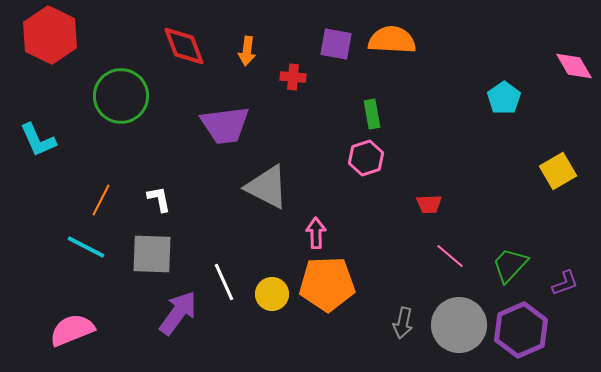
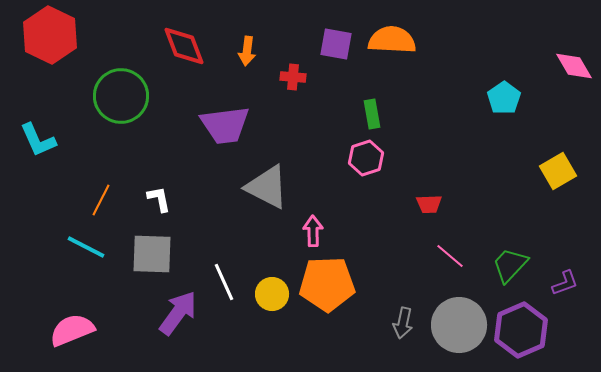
pink arrow: moved 3 px left, 2 px up
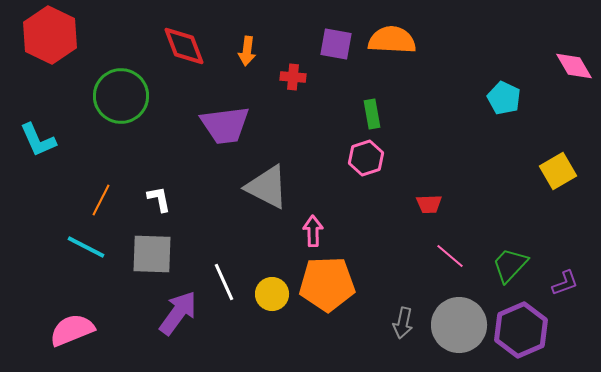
cyan pentagon: rotated 12 degrees counterclockwise
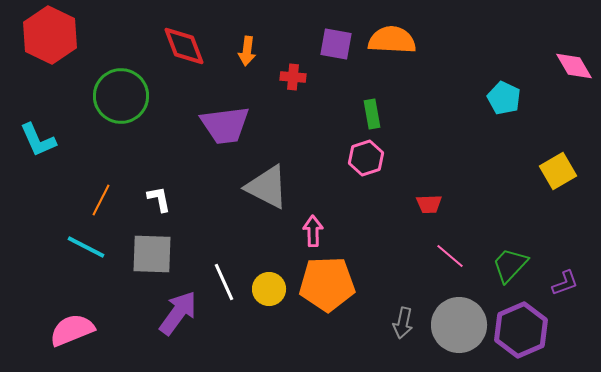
yellow circle: moved 3 px left, 5 px up
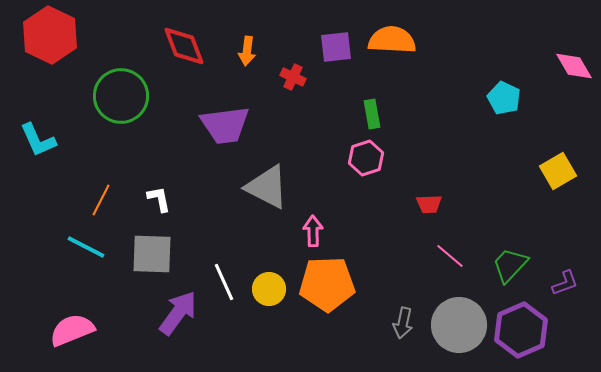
purple square: moved 3 px down; rotated 16 degrees counterclockwise
red cross: rotated 20 degrees clockwise
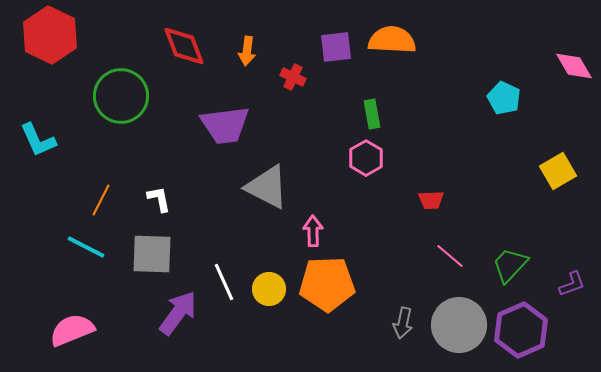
pink hexagon: rotated 12 degrees counterclockwise
red trapezoid: moved 2 px right, 4 px up
purple L-shape: moved 7 px right, 1 px down
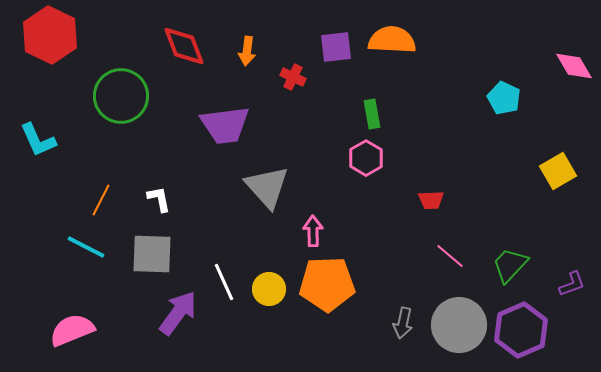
gray triangle: rotated 21 degrees clockwise
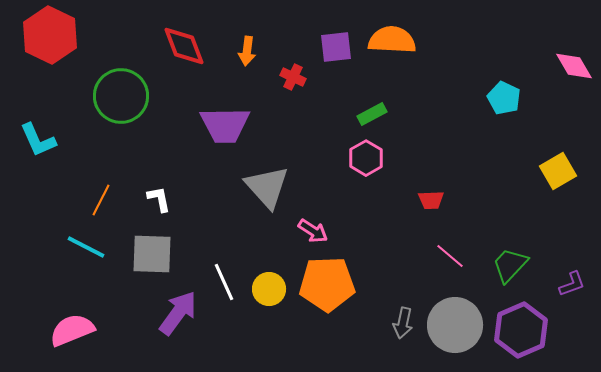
green rectangle: rotated 72 degrees clockwise
purple trapezoid: rotated 6 degrees clockwise
pink arrow: rotated 124 degrees clockwise
gray circle: moved 4 px left
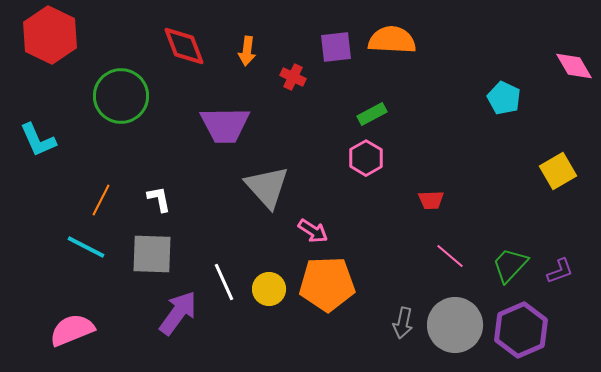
purple L-shape: moved 12 px left, 13 px up
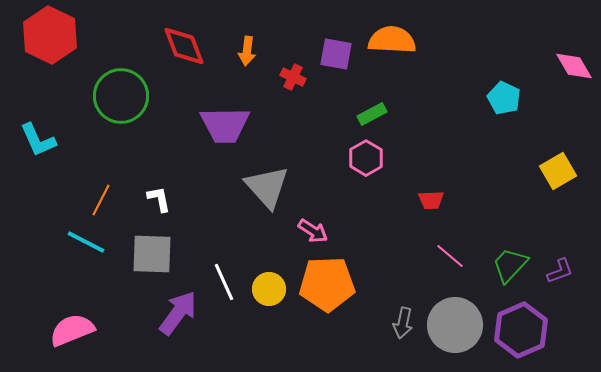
purple square: moved 7 px down; rotated 16 degrees clockwise
cyan line: moved 5 px up
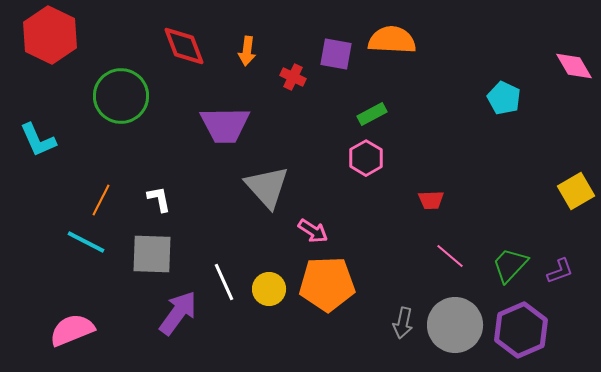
yellow square: moved 18 px right, 20 px down
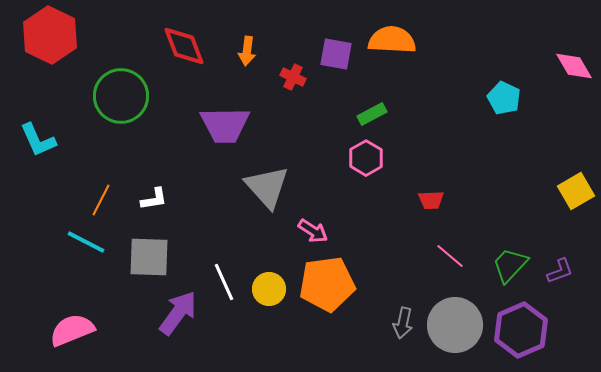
white L-shape: moved 5 px left; rotated 92 degrees clockwise
gray square: moved 3 px left, 3 px down
orange pentagon: rotated 6 degrees counterclockwise
